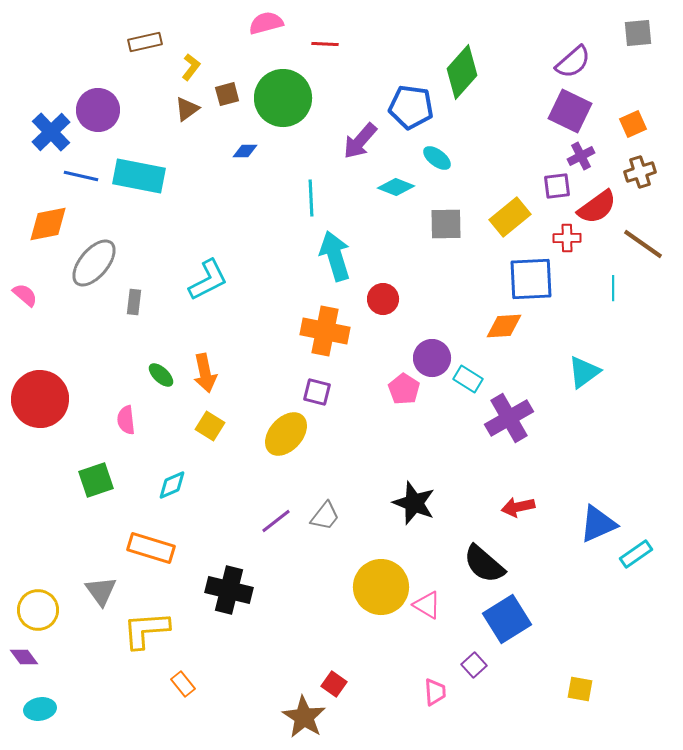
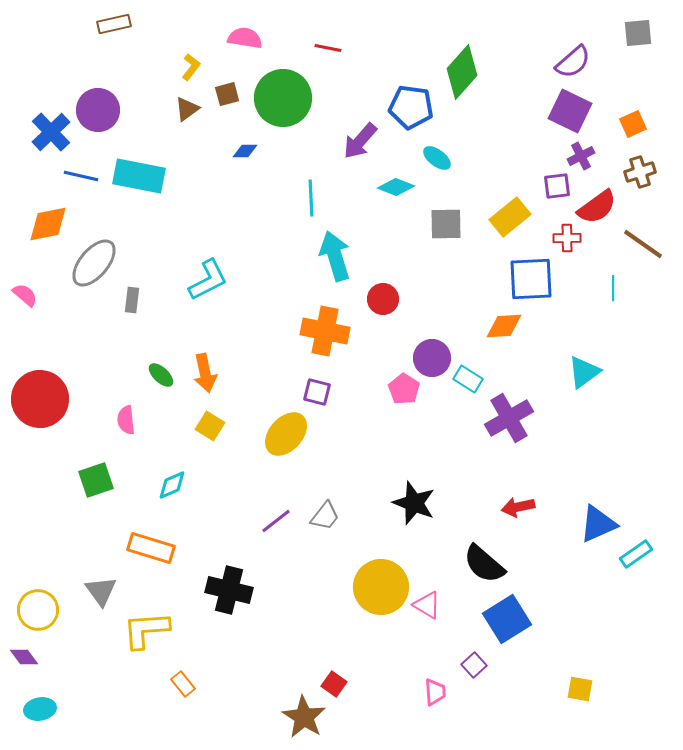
pink semicircle at (266, 23): moved 21 px left, 15 px down; rotated 24 degrees clockwise
brown rectangle at (145, 42): moved 31 px left, 18 px up
red line at (325, 44): moved 3 px right, 4 px down; rotated 8 degrees clockwise
gray rectangle at (134, 302): moved 2 px left, 2 px up
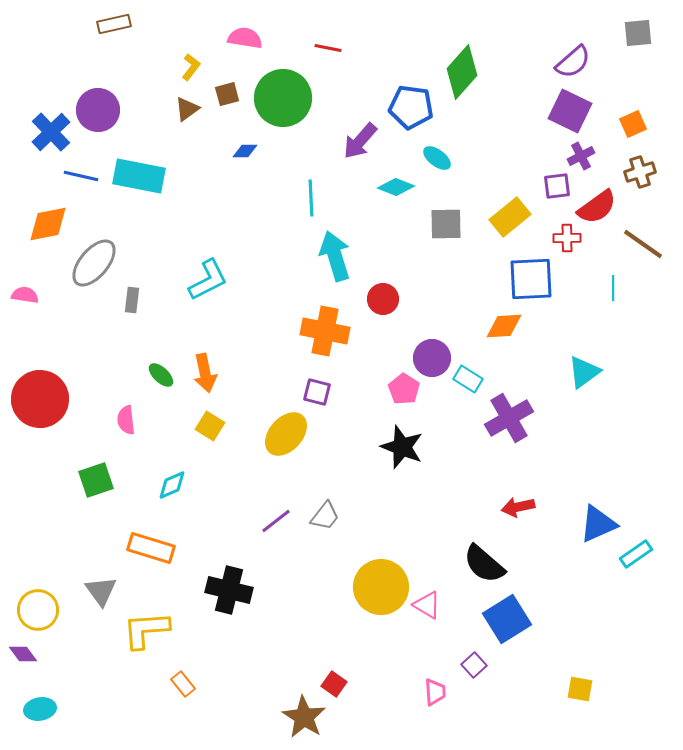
pink semicircle at (25, 295): rotated 32 degrees counterclockwise
black star at (414, 503): moved 12 px left, 56 px up
purple diamond at (24, 657): moved 1 px left, 3 px up
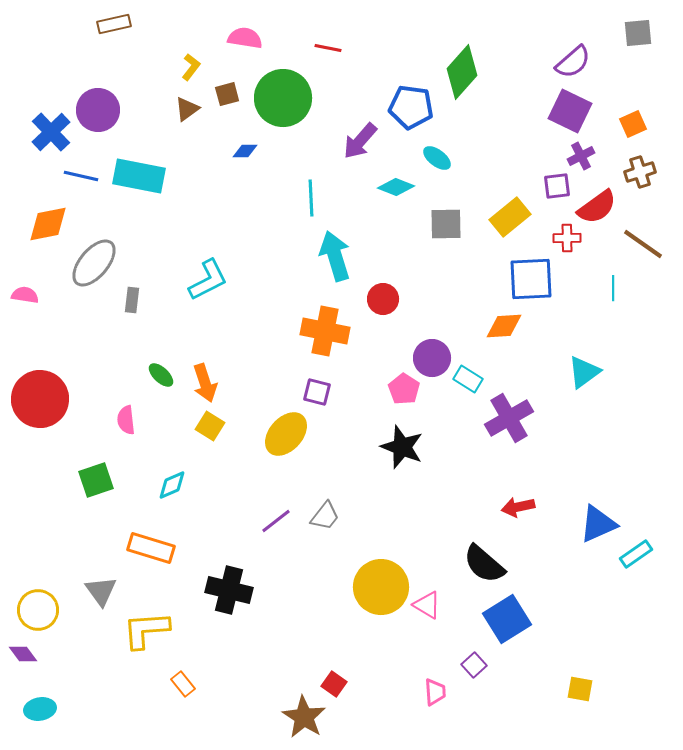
orange arrow at (205, 373): moved 10 px down; rotated 6 degrees counterclockwise
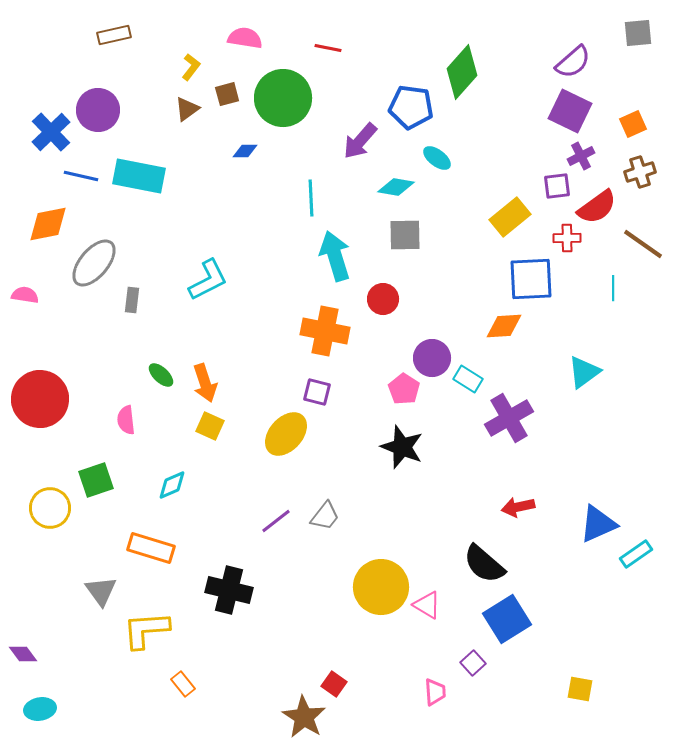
brown rectangle at (114, 24): moved 11 px down
cyan diamond at (396, 187): rotated 12 degrees counterclockwise
gray square at (446, 224): moved 41 px left, 11 px down
yellow square at (210, 426): rotated 8 degrees counterclockwise
yellow circle at (38, 610): moved 12 px right, 102 px up
purple square at (474, 665): moved 1 px left, 2 px up
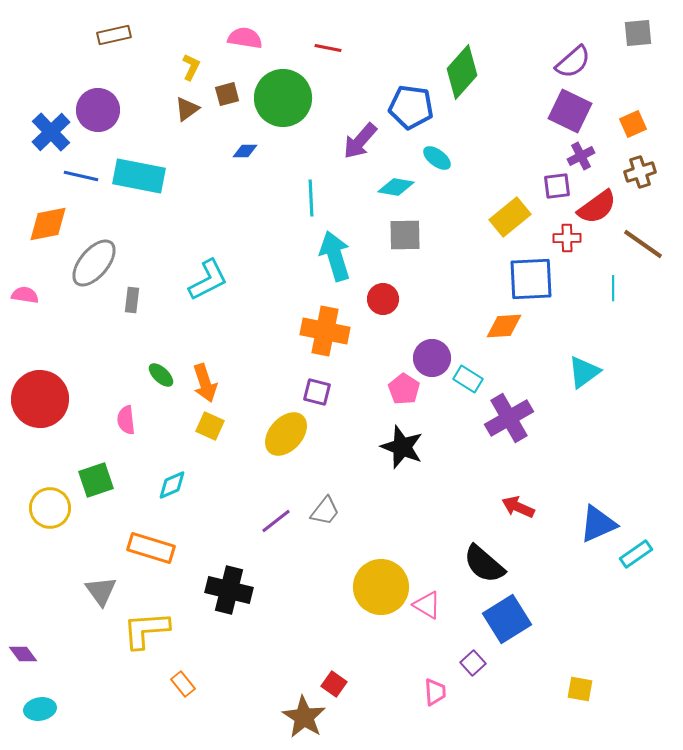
yellow L-shape at (191, 67): rotated 12 degrees counterclockwise
red arrow at (518, 507): rotated 36 degrees clockwise
gray trapezoid at (325, 516): moved 5 px up
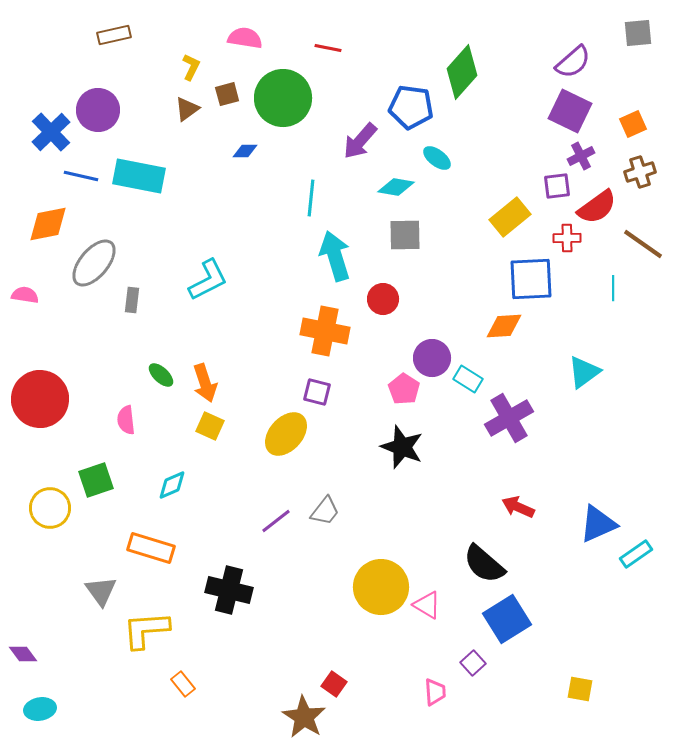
cyan line at (311, 198): rotated 9 degrees clockwise
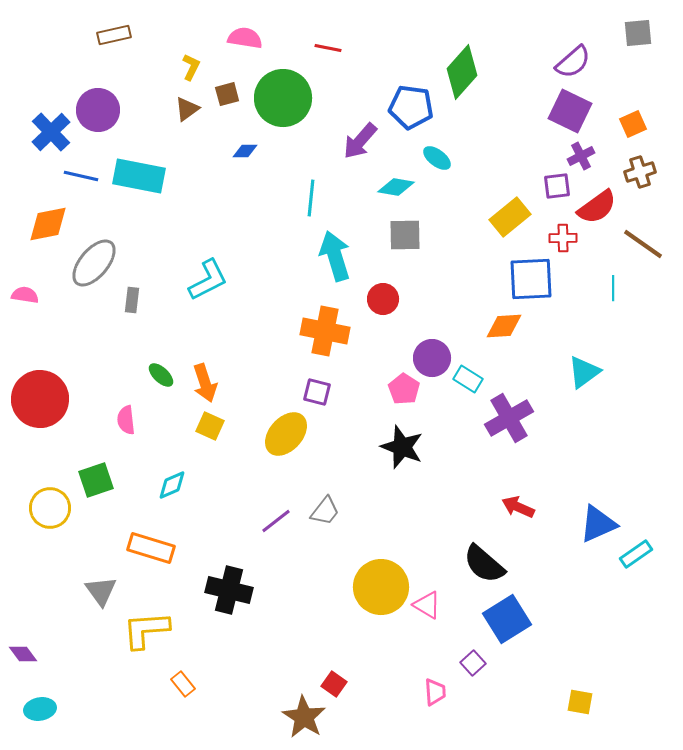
red cross at (567, 238): moved 4 px left
yellow square at (580, 689): moved 13 px down
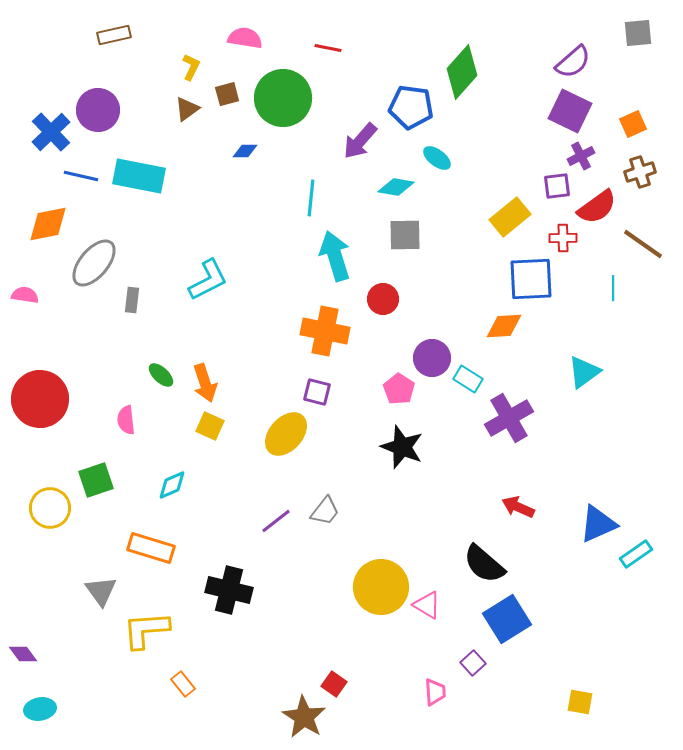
pink pentagon at (404, 389): moved 5 px left
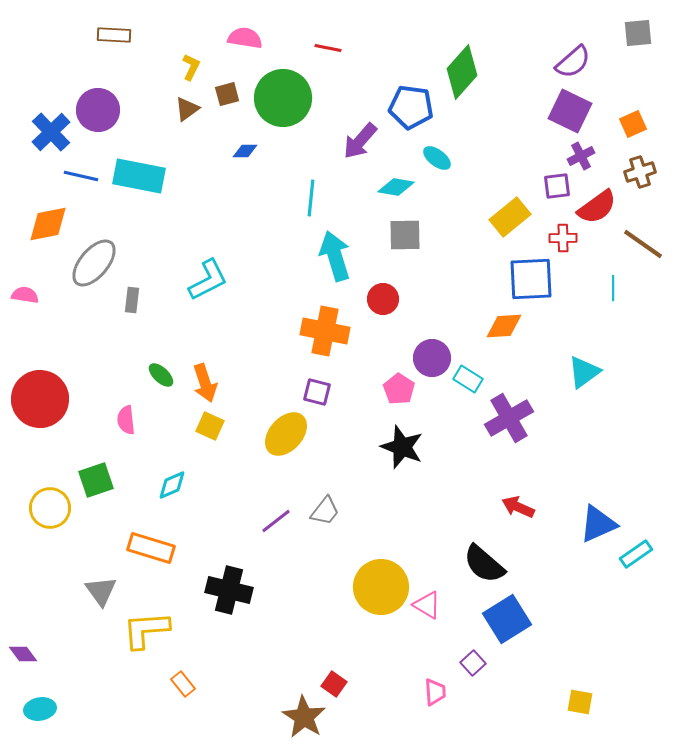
brown rectangle at (114, 35): rotated 16 degrees clockwise
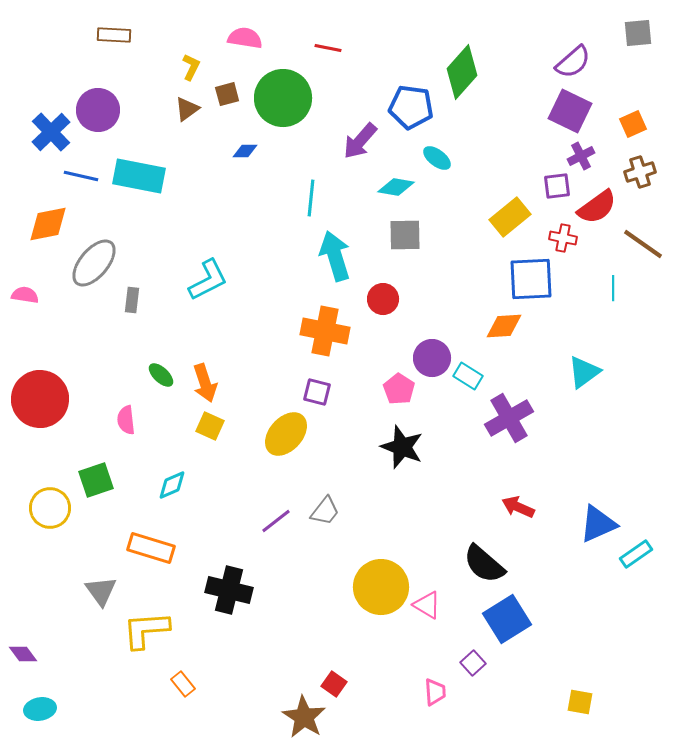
red cross at (563, 238): rotated 12 degrees clockwise
cyan rectangle at (468, 379): moved 3 px up
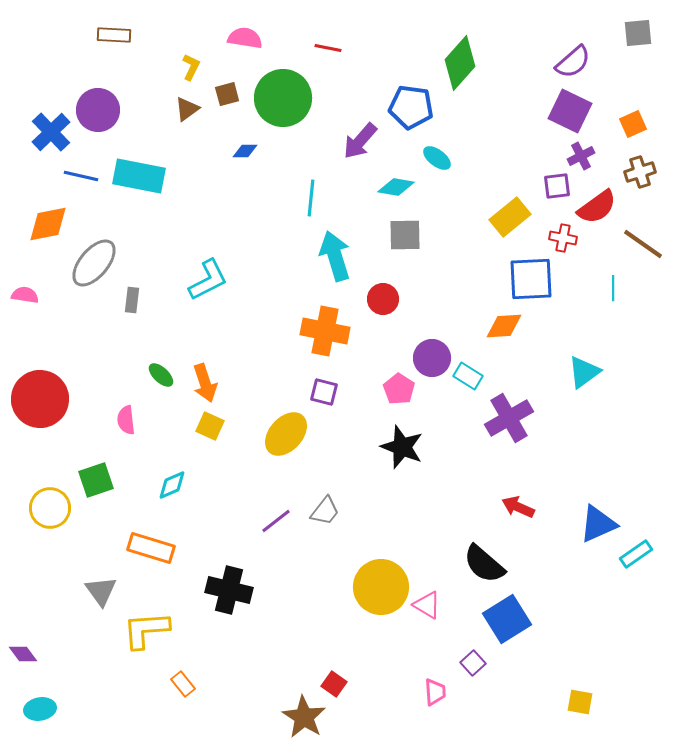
green diamond at (462, 72): moved 2 px left, 9 px up
purple square at (317, 392): moved 7 px right
